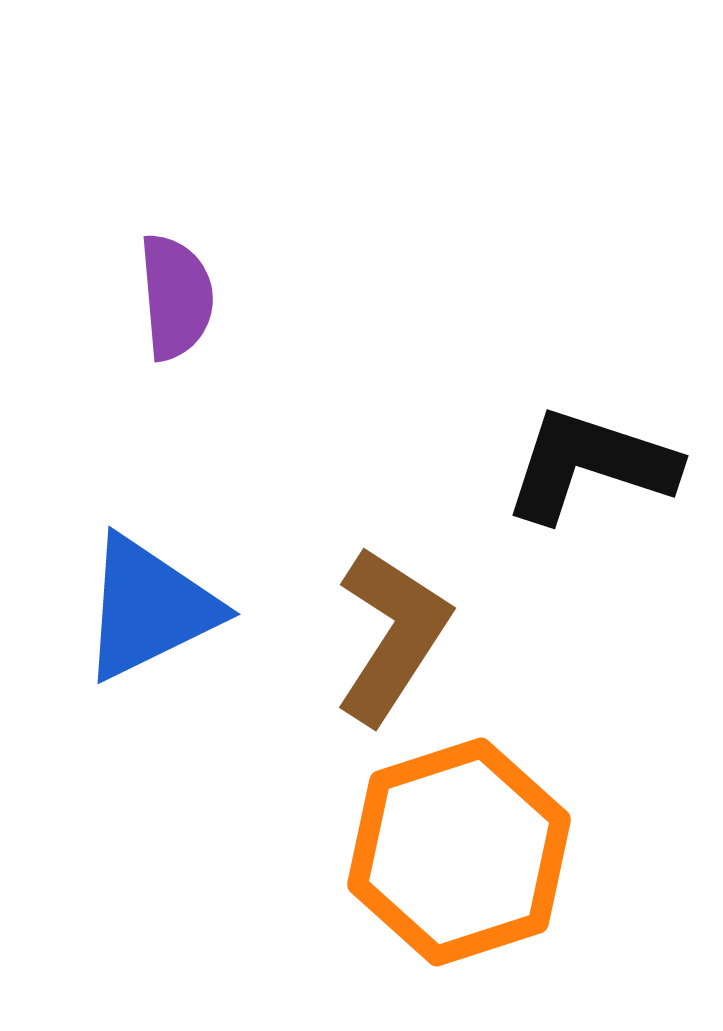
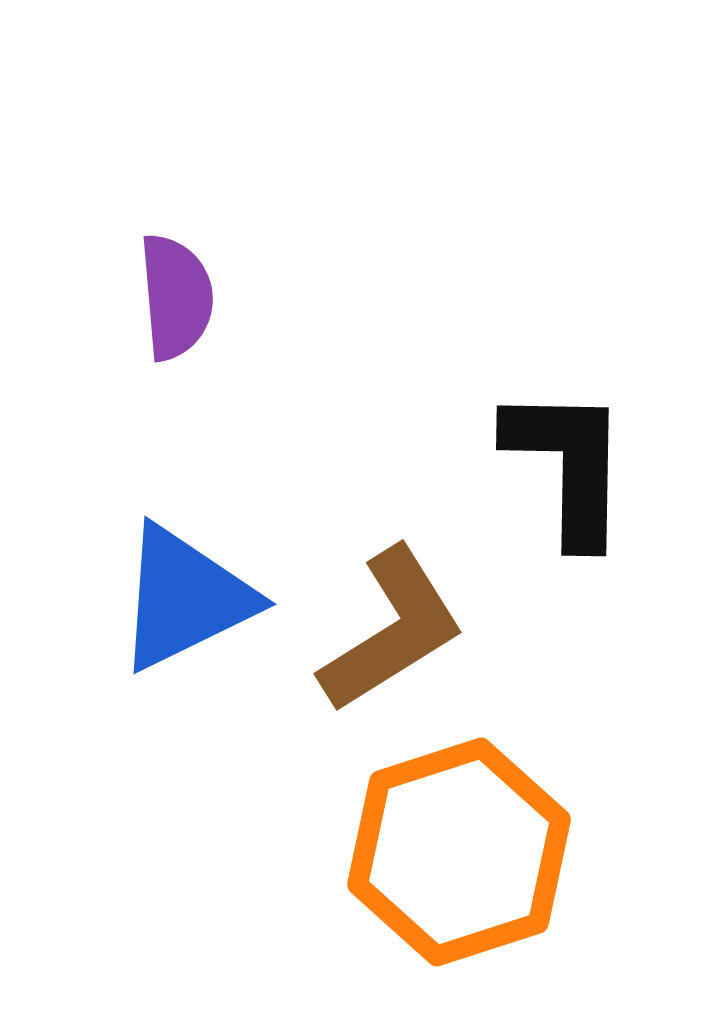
black L-shape: moved 22 px left; rotated 73 degrees clockwise
blue triangle: moved 36 px right, 10 px up
brown L-shape: moved 5 px up; rotated 25 degrees clockwise
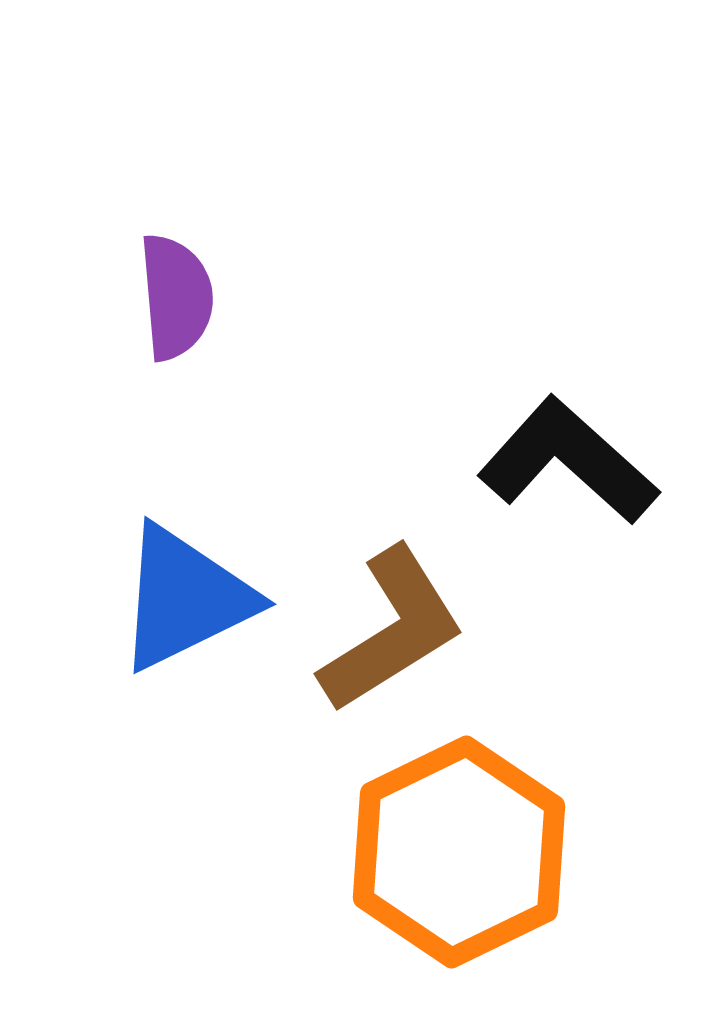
black L-shape: moved 4 px up; rotated 49 degrees counterclockwise
orange hexagon: rotated 8 degrees counterclockwise
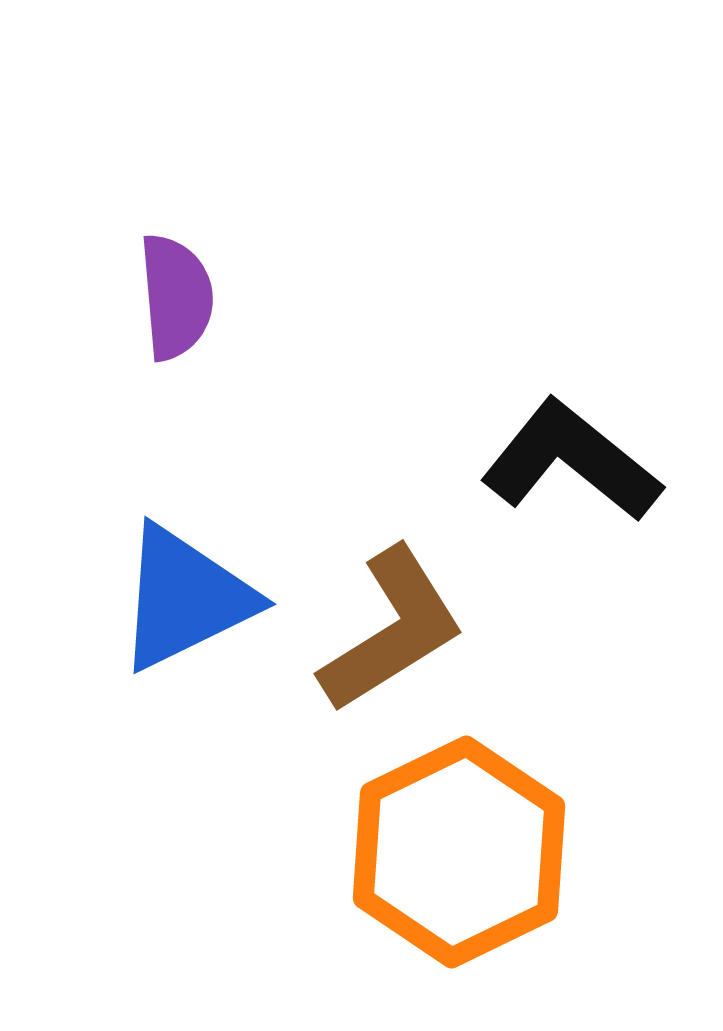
black L-shape: moved 3 px right; rotated 3 degrees counterclockwise
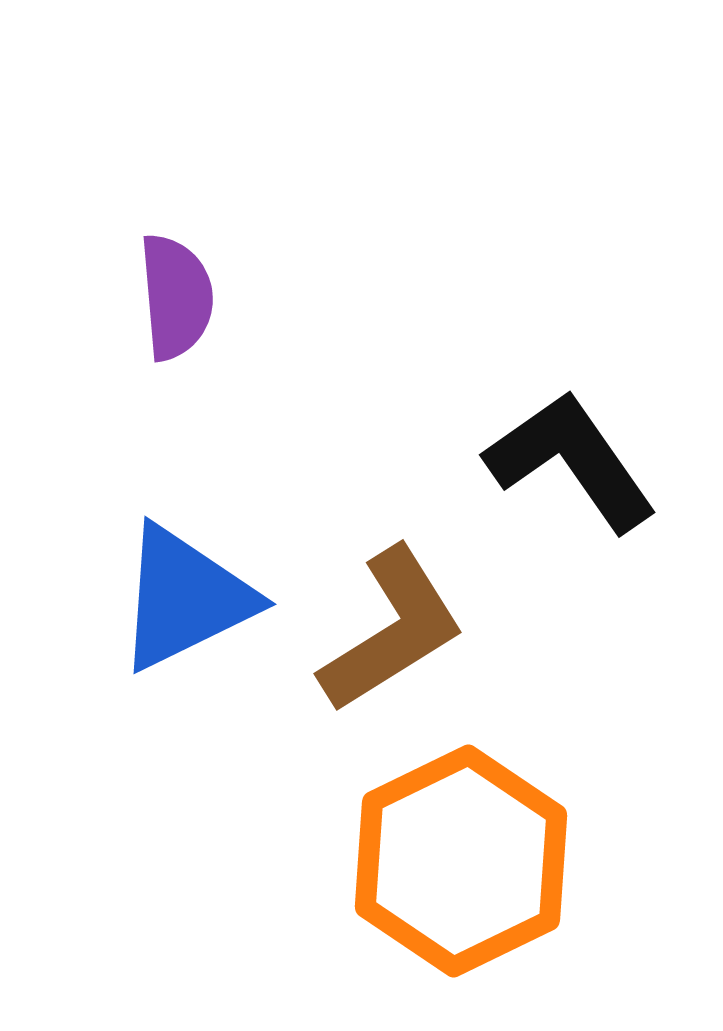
black L-shape: rotated 16 degrees clockwise
orange hexagon: moved 2 px right, 9 px down
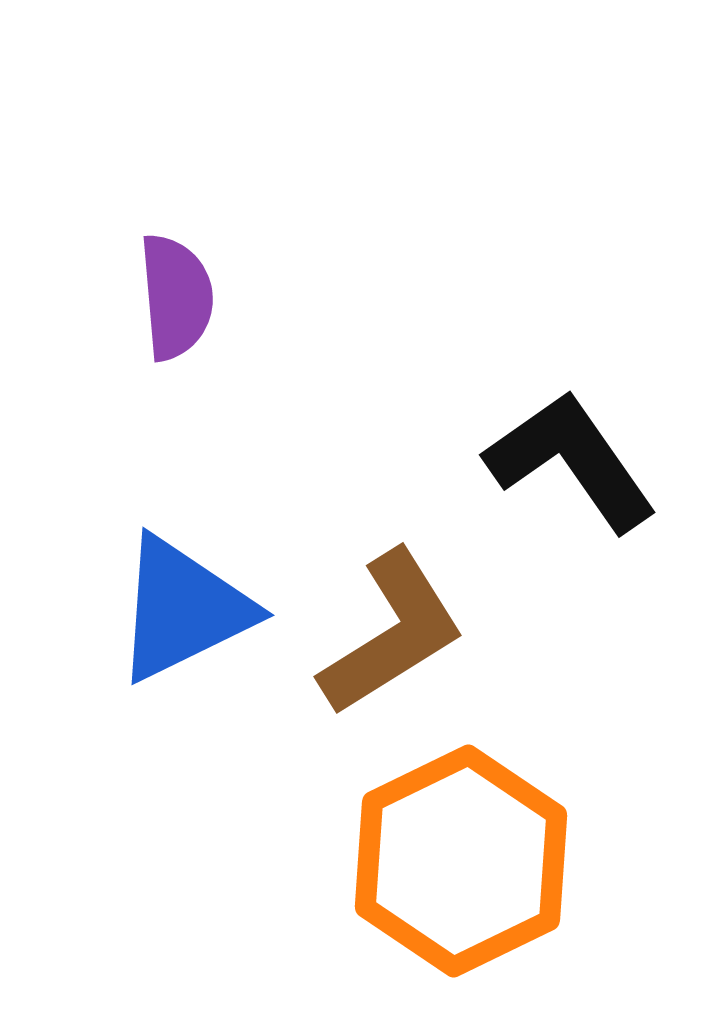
blue triangle: moved 2 px left, 11 px down
brown L-shape: moved 3 px down
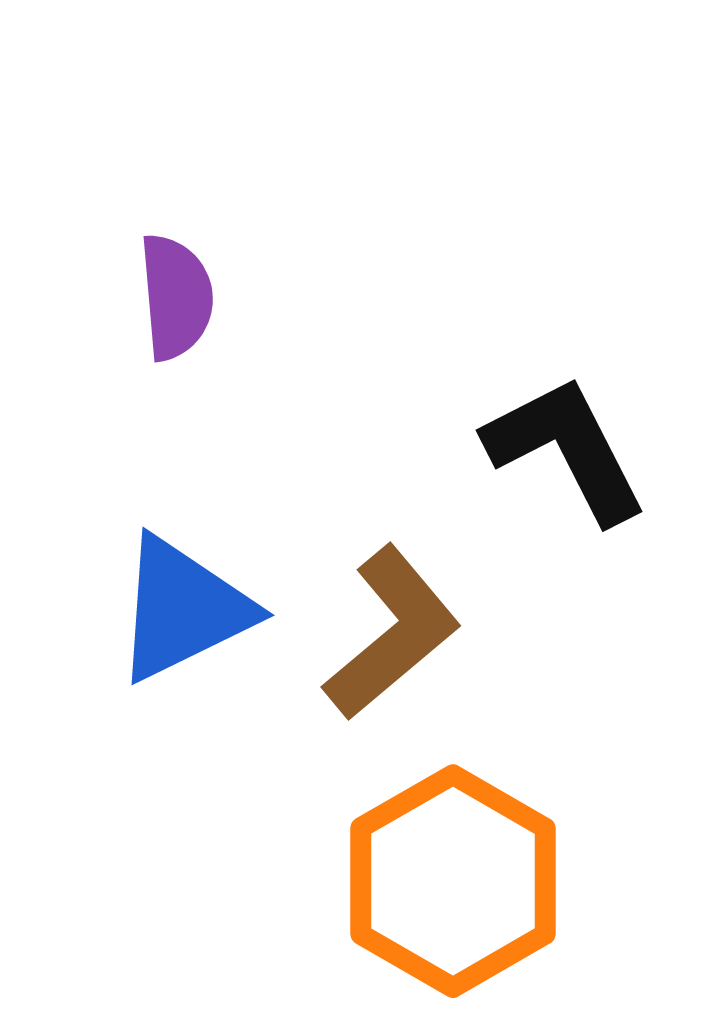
black L-shape: moved 5 px left, 12 px up; rotated 8 degrees clockwise
brown L-shape: rotated 8 degrees counterclockwise
orange hexagon: moved 8 px left, 20 px down; rotated 4 degrees counterclockwise
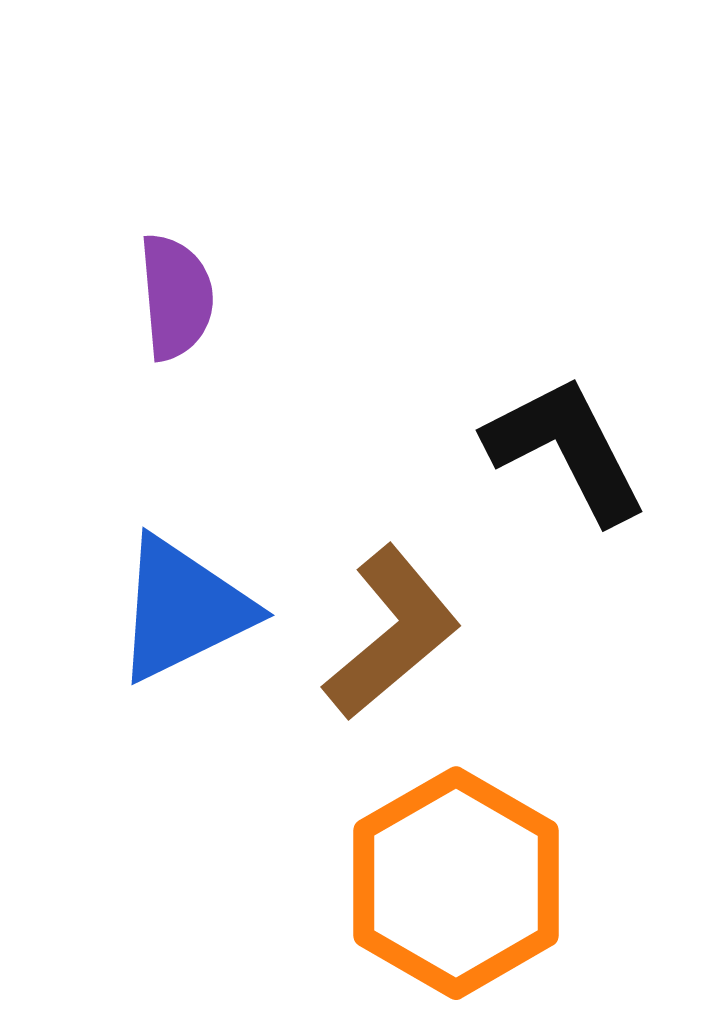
orange hexagon: moved 3 px right, 2 px down
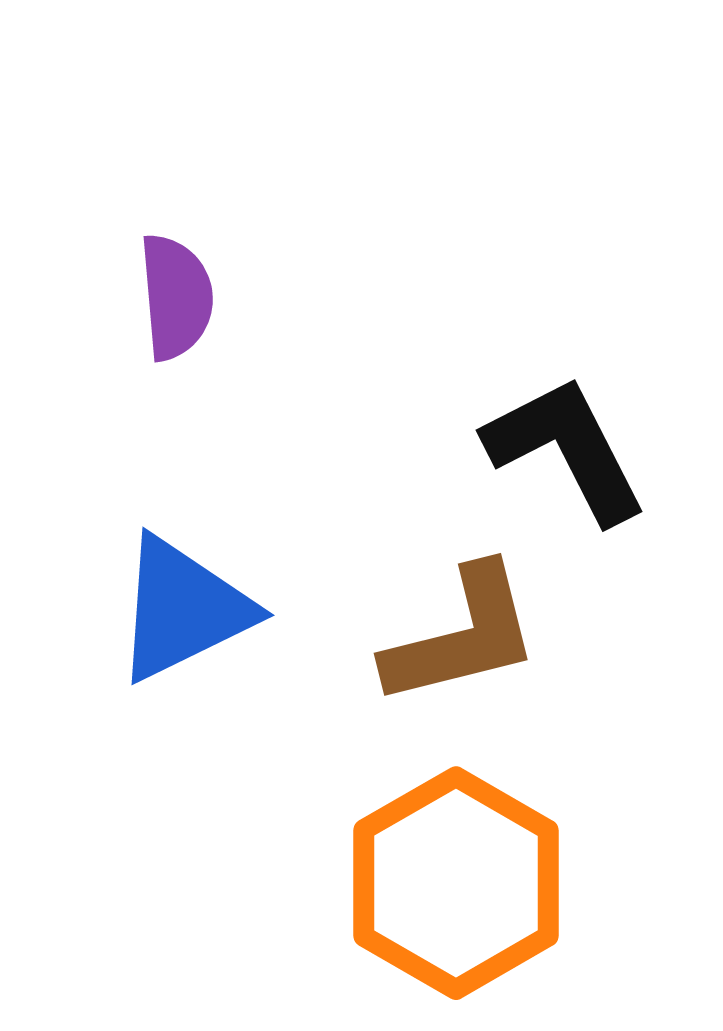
brown L-shape: moved 70 px right, 3 px down; rotated 26 degrees clockwise
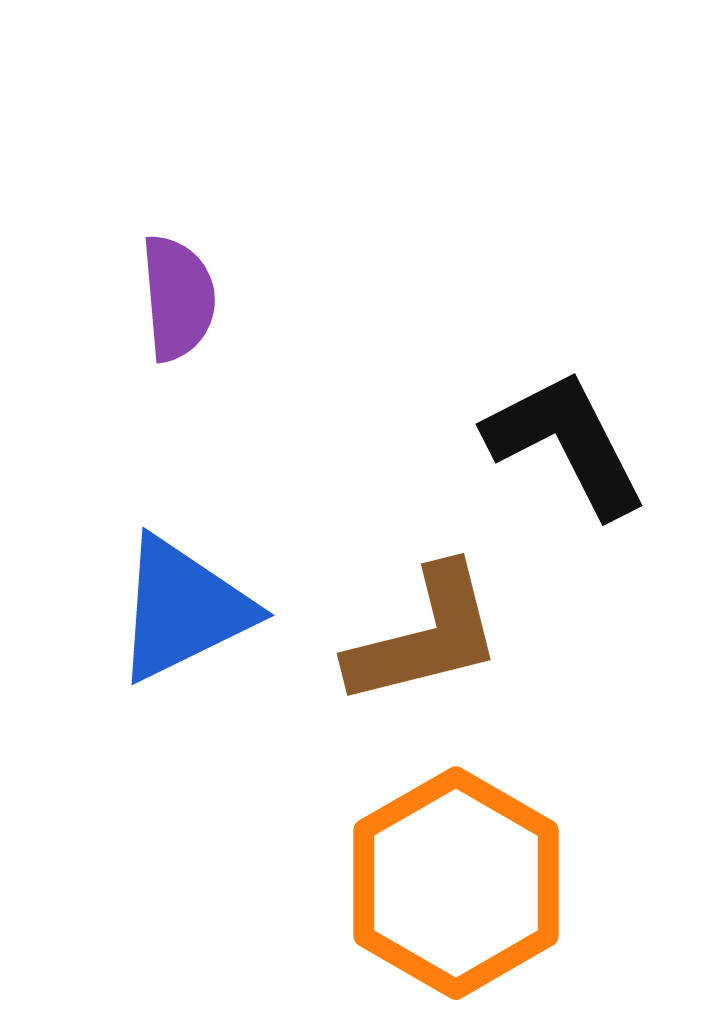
purple semicircle: moved 2 px right, 1 px down
black L-shape: moved 6 px up
brown L-shape: moved 37 px left
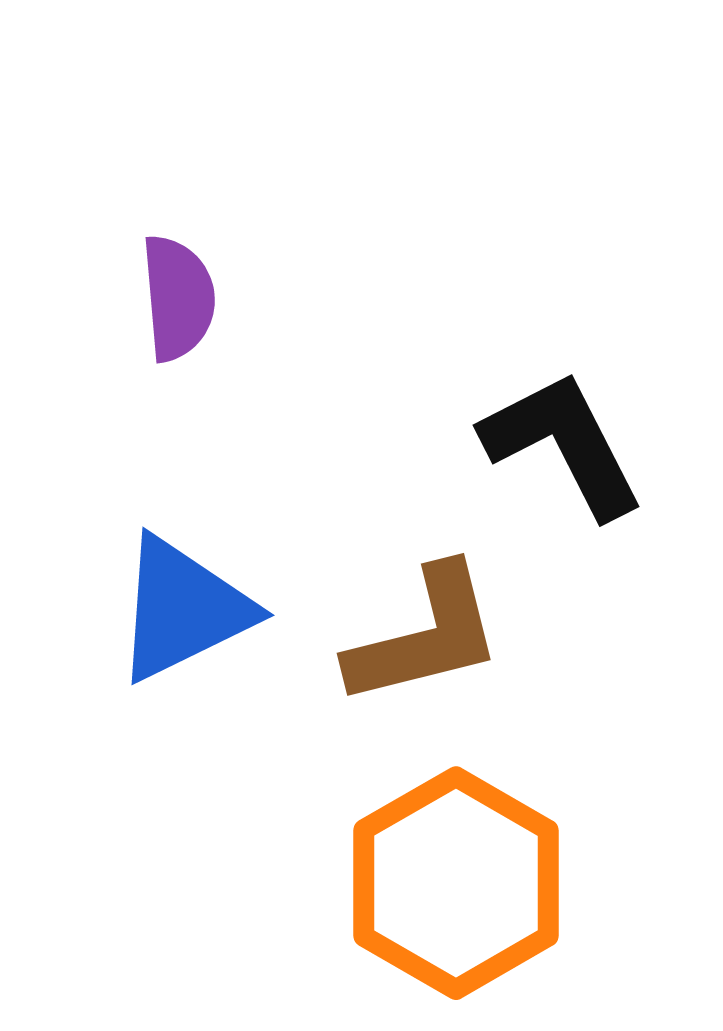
black L-shape: moved 3 px left, 1 px down
